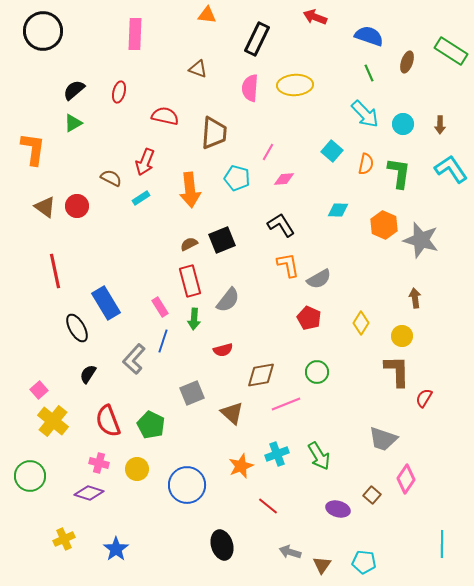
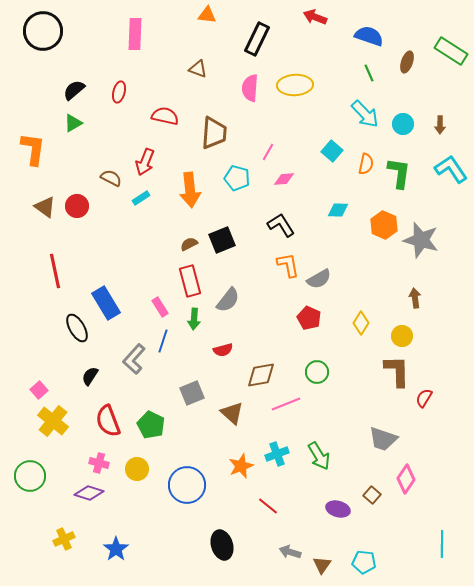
black semicircle at (88, 374): moved 2 px right, 2 px down
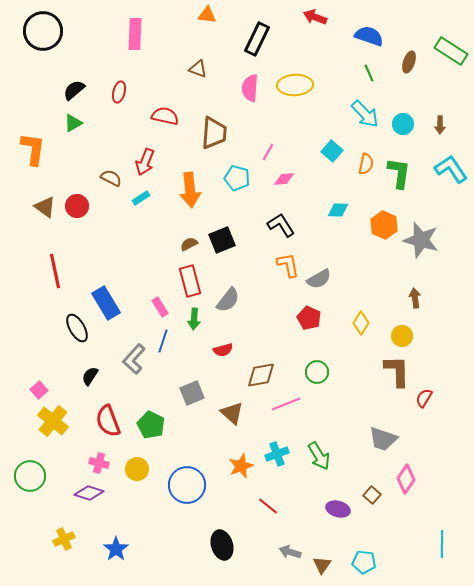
brown ellipse at (407, 62): moved 2 px right
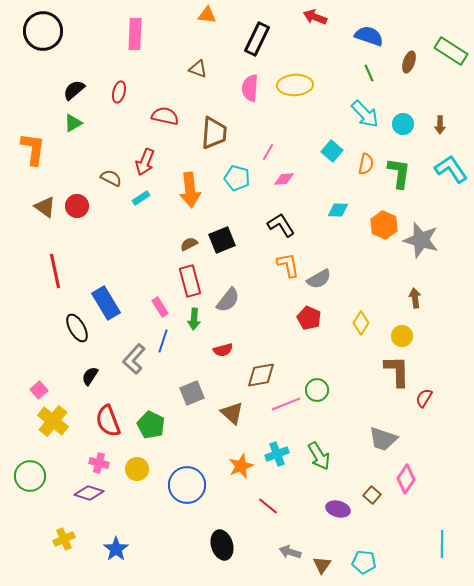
green circle at (317, 372): moved 18 px down
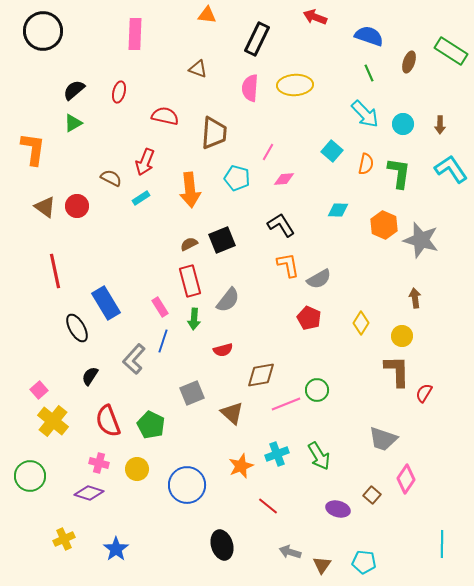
red semicircle at (424, 398): moved 5 px up
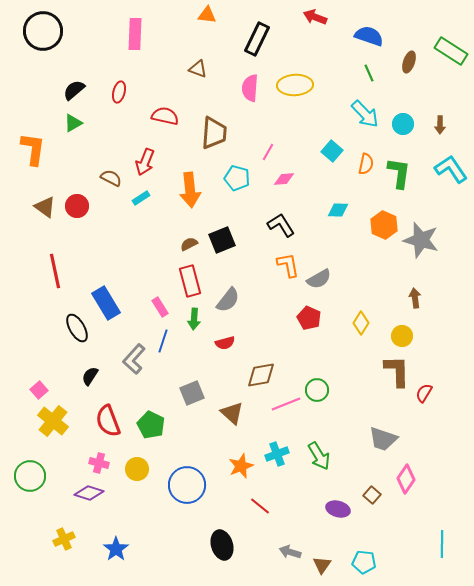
red semicircle at (223, 350): moved 2 px right, 7 px up
red line at (268, 506): moved 8 px left
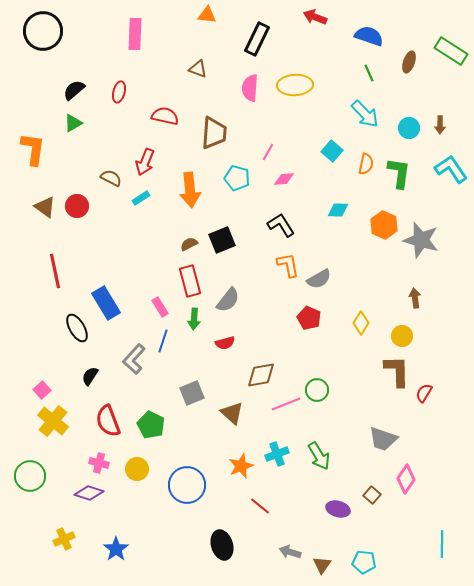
cyan circle at (403, 124): moved 6 px right, 4 px down
pink square at (39, 390): moved 3 px right
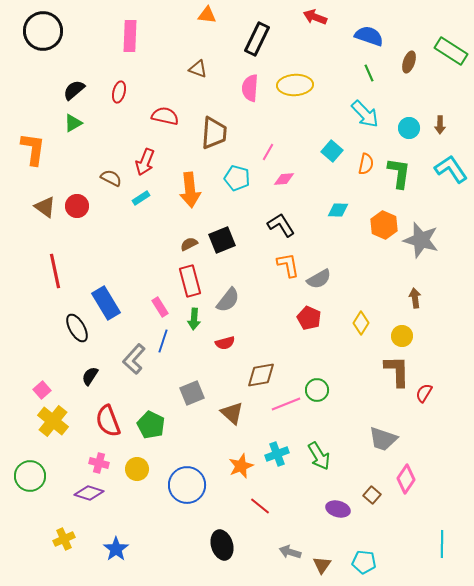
pink rectangle at (135, 34): moved 5 px left, 2 px down
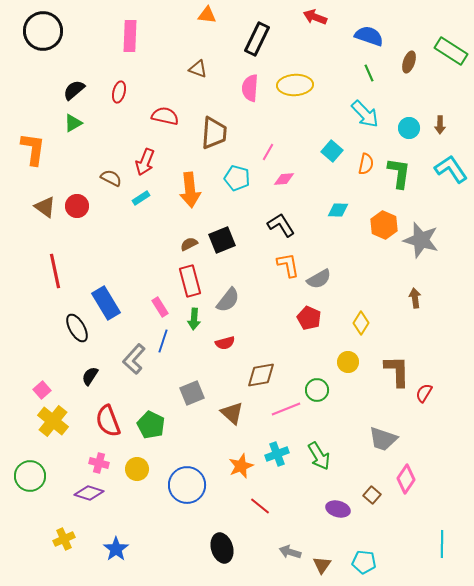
yellow circle at (402, 336): moved 54 px left, 26 px down
pink line at (286, 404): moved 5 px down
black ellipse at (222, 545): moved 3 px down
